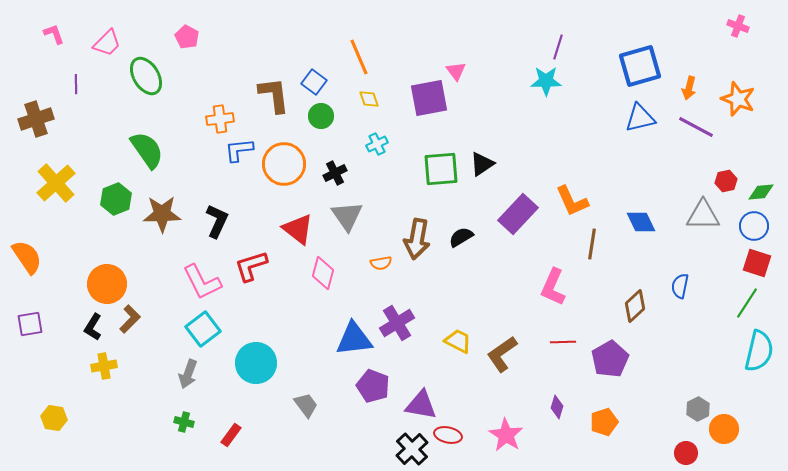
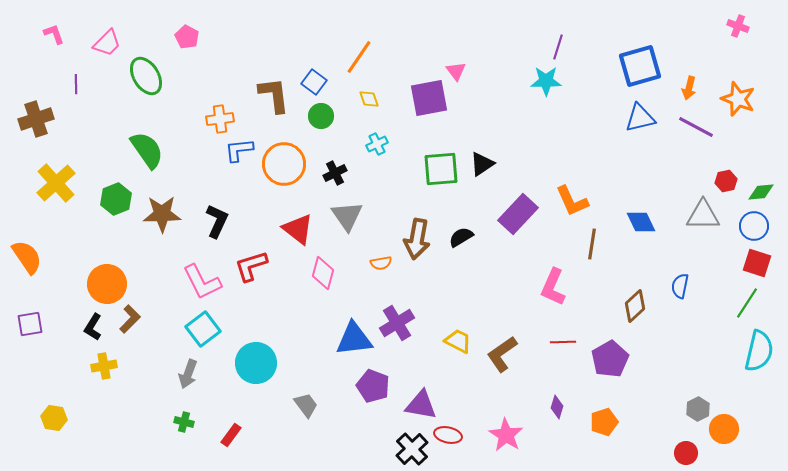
orange line at (359, 57): rotated 57 degrees clockwise
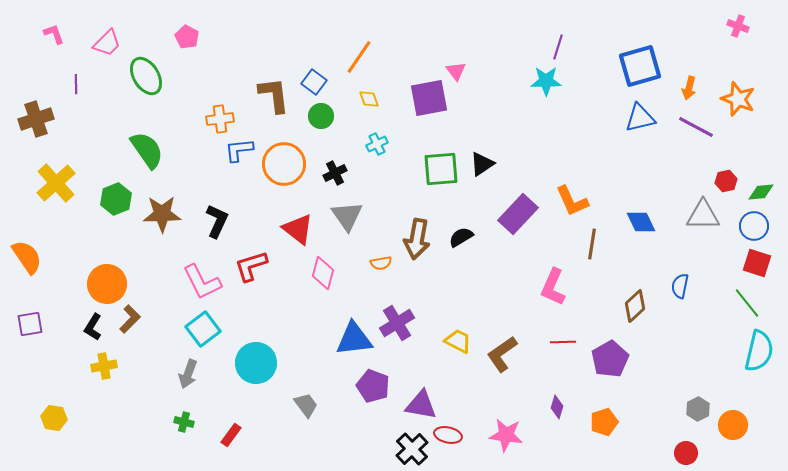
green line at (747, 303): rotated 72 degrees counterclockwise
orange circle at (724, 429): moved 9 px right, 4 px up
pink star at (506, 435): rotated 24 degrees counterclockwise
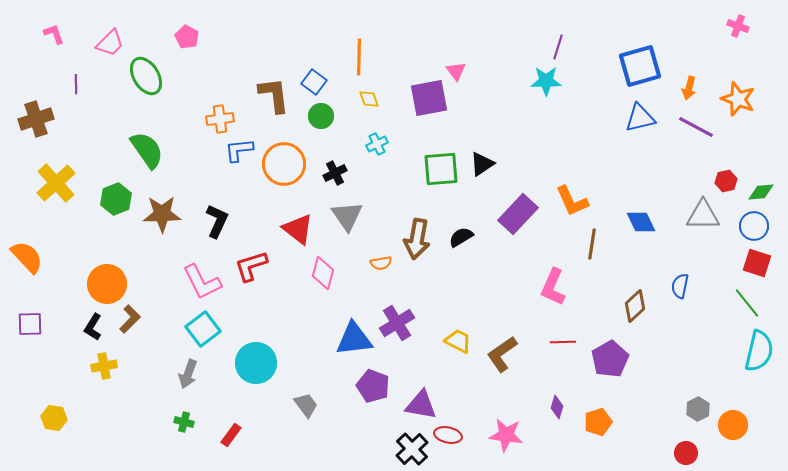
pink trapezoid at (107, 43): moved 3 px right
orange line at (359, 57): rotated 33 degrees counterclockwise
orange semicircle at (27, 257): rotated 9 degrees counterclockwise
purple square at (30, 324): rotated 8 degrees clockwise
orange pentagon at (604, 422): moved 6 px left
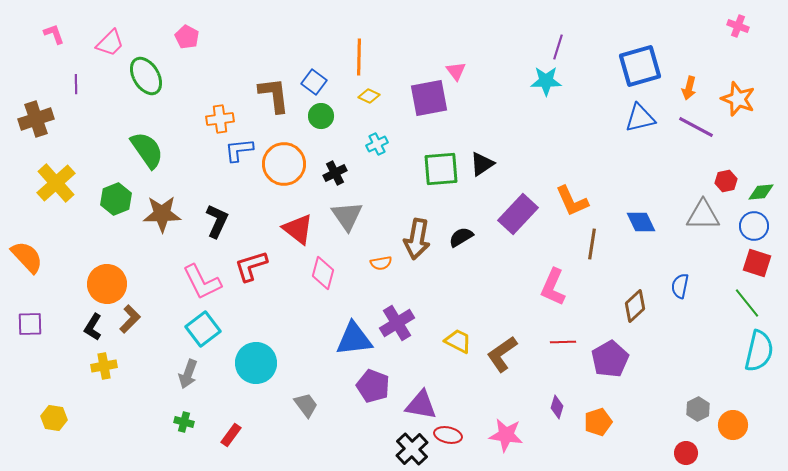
yellow diamond at (369, 99): moved 3 px up; rotated 45 degrees counterclockwise
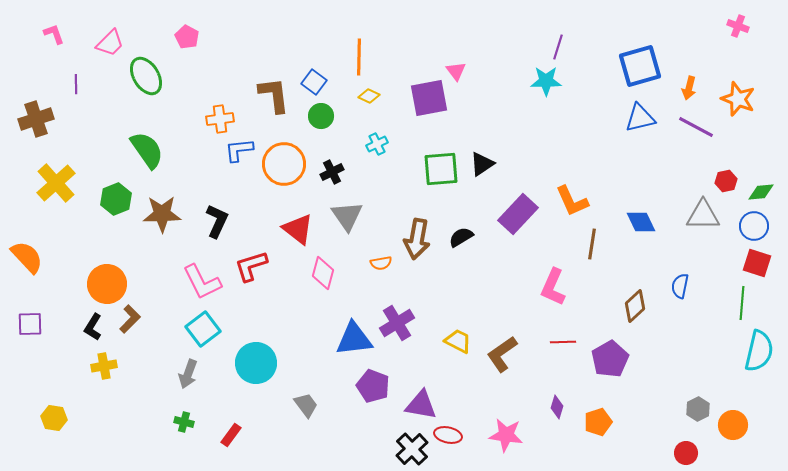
black cross at (335, 173): moved 3 px left, 1 px up
green line at (747, 303): moved 5 px left; rotated 44 degrees clockwise
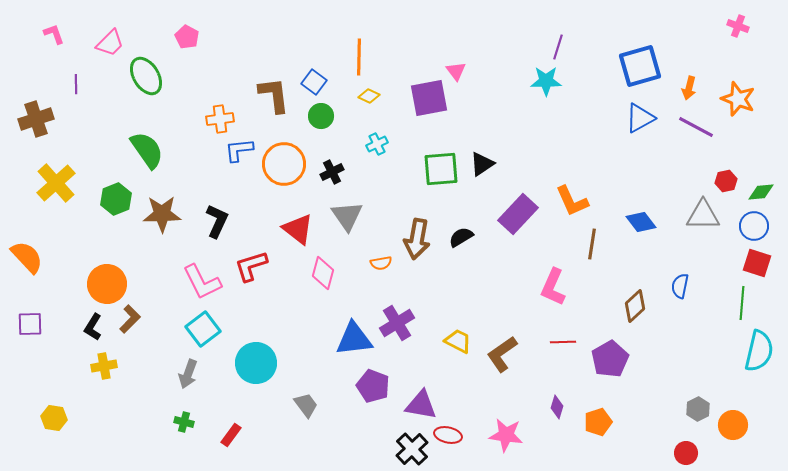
blue triangle at (640, 118): rotated 16 degrees counterclockwise
blue diamond at (641, 222): rotated 12 degrees counterclockwise
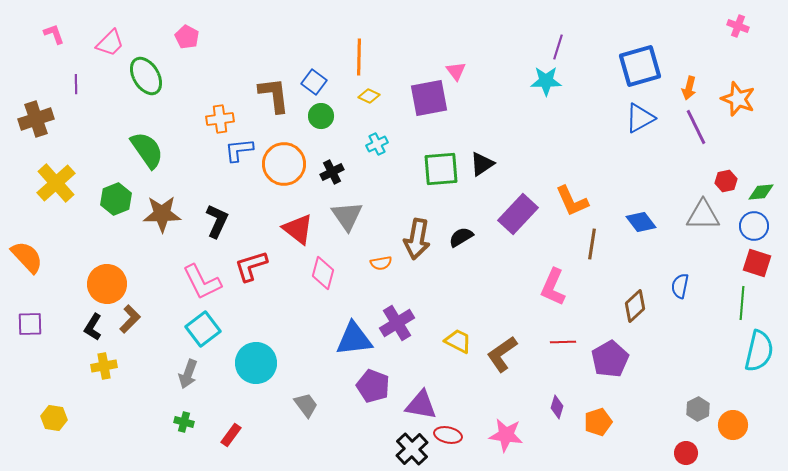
purple line at (696, 127): rotated 36 degrees clockwise
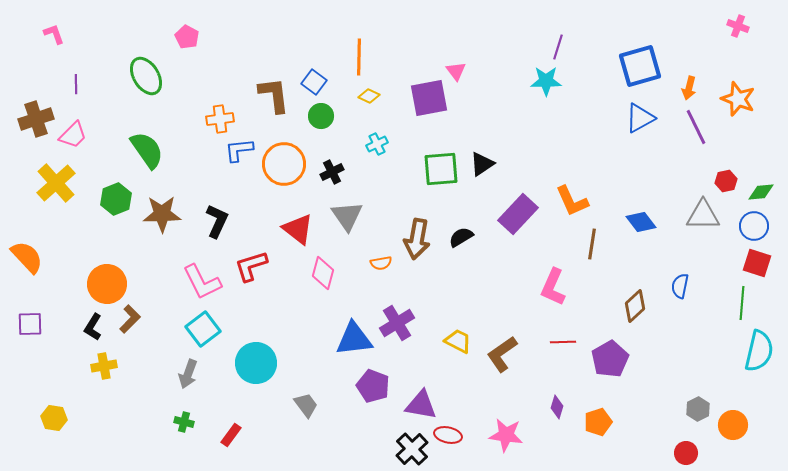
pink trapezoid at (110, 43): moved 37 px left, 92 px down
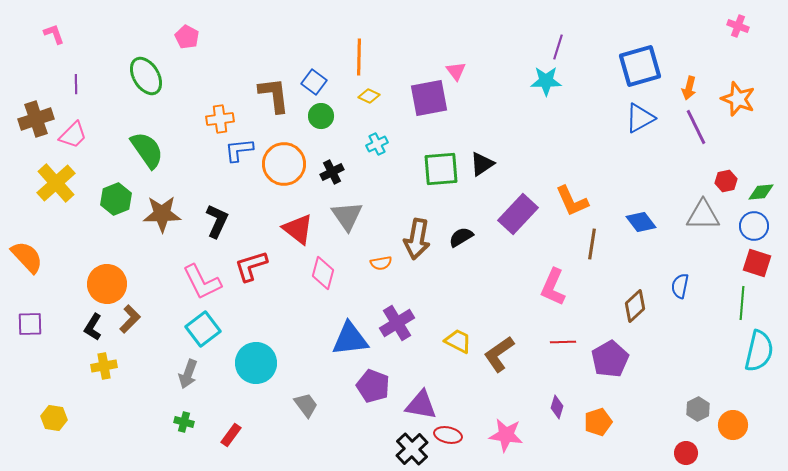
blue triangle at (354, 339): moved 4 px left
brown L-shape at (502, 354): moved 3 px left
